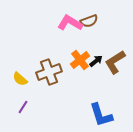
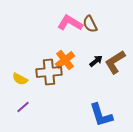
brown semicircle: moved 1 px right, 3 px down; rotated 84 degrees clockwise
orange cross: moved 15 px left
brown cross: rotated 15 degrees clockwise
yellow semicircle: rotated 14 degrees counterclockwise
purple line: rotated 16 degrees clockwise
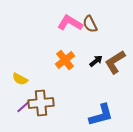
brown cross: moved 8 px left, 31 px down
blue L-shape: rotated 88 degrees counterclockwise
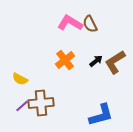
purple line: moved 1 px left, 1 px up
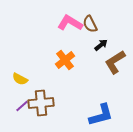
black arrow: moved 5 px right, 16 px up
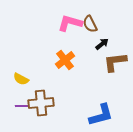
pink L-shape: rotated 15 degrees counterclockwise
black arrow: moved 1 px right, 1 px up
brown L-shape: rotated 25 degrees clockwise
yellow semicircle: moved 1 px right
purple line: rotated 40 degrees clockwise
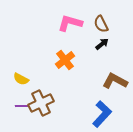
brown semicircle: moved 11 px right
brown L-shape: moved 19 px down; rotated 35 degrees clockwise
brown cross: rotated 20 degrees counterclockwise
blue L-shape: moved 1 px right, 1 px up; rotated 32 degrees counterclockwise
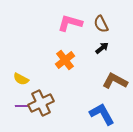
black arrow: moved 4 px down
blue L-shape: rotated 72 degrees counterclockwise
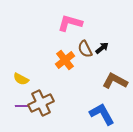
brown semicircle: moved 16 px left, 25 px down
